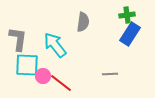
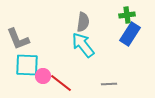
gray L-shape: rotated 150 degrees clockwise
cyan arrow: moved 28 px right
gray line: moved 1 px left, 10 px down
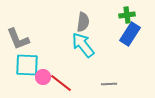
pink circle: moved 1 px down
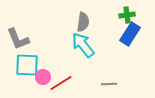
red line: rotated 70 degrees counterclockwise
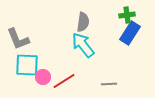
blue rectangle: moved 1 px up
red line: moved 3 px right, 2 px up
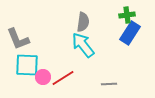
red line: moved 1 px left, 3 px up
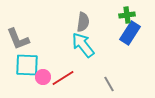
gray line: rotated 63 degrees clockwise
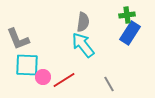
red line: moved 1 px right, 2 px down
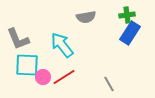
gray semicircle: moved 3 px right, 5 px up; rotated 72 degrees clockwise
cyan arrow: moved 21 px left
red line: moved 3 px up
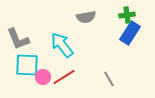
gray line: moved 5 px up
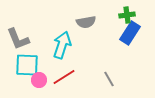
gray semicircle: moved 5 px down
cyan arrow: rotated 56 degrees clockwise
pink circle: moved 4 px left, 3 px down
